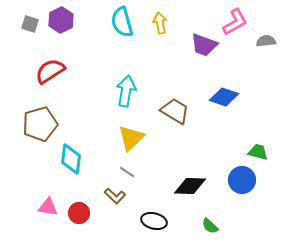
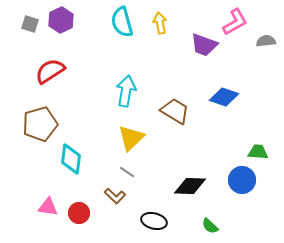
green trapezoid: rotated 10 degrees counterclockwise
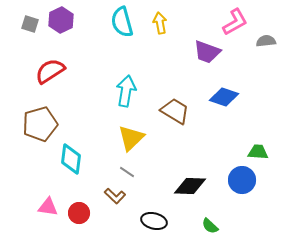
purple trapezoid: moved 3 px right, 7 px down
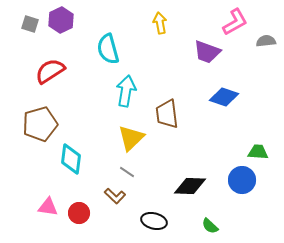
cyan semicircle: moved 14 px left, 27 px down
brown trapezoid: moved 8 px left, 3 px down; rotated 128 degrees counterclockwise
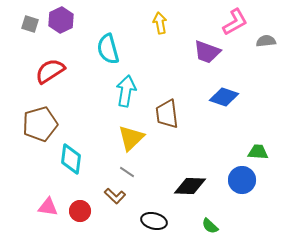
red circle: moved 1 px right, 2 px up
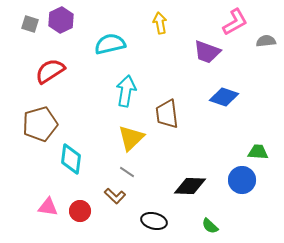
cyan semicircle: moved 2 px right, 5 px up; rotated 92 degrees clockwise
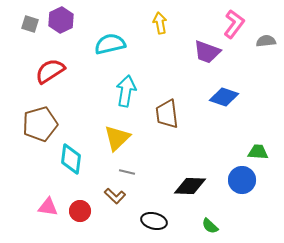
pink L-shape: moved 1 px left, 2 px down; rotated 24 degrees counterclockwise
yellow triangle: moved 14 px left
gray line: rotated 21 degrees counterclockwise
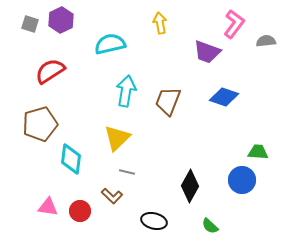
brown trapezoid: moved 1 px right, 13 px up; rotated 28 degrees clockwise
black diamond: rotated 64 degrees counterclockwise
brown L-shape: moved 3 px left
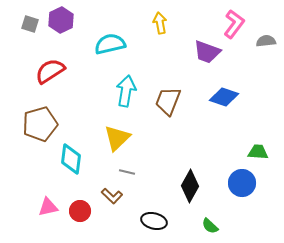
blue circle: moved 3 px down
pink triangle: rotated 20 degrees counterclockwise
